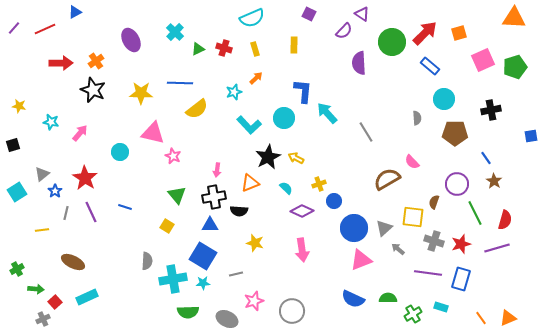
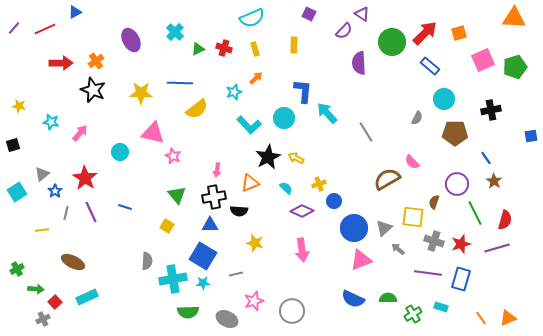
gray semicircle at (417, 118): rotated 32 degrees clockwise
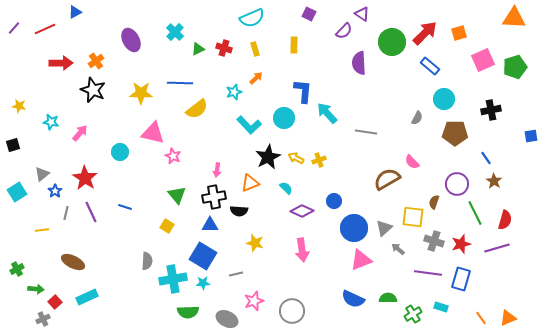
gray line at (366, 132): rotated 50 degrees counterclockwise
yellow cross at (319, 184): moved 24 px up
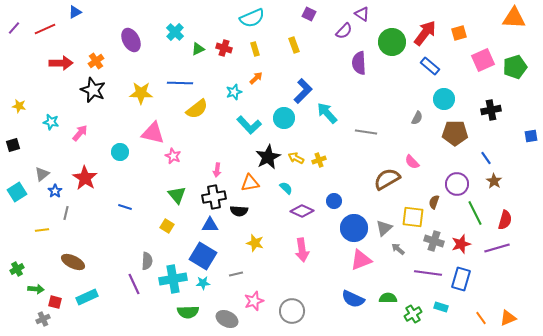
red arrow at (425, 33): rotated 8 degrees counterclockwise
yellow rectangle at (294, 45): rotated 21 degrees counterclockwise
blue L-shape at (303, 91): rotated 40 degrees clockwise
orange triangle at (250, 183): rotated 12 degrees clockwise
purple line at (91, 212): moved 43 px right, 72 px down
red square at (55, 302): rotated 32 degrees counterclockwise
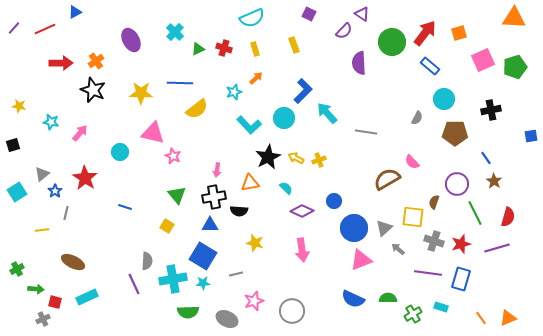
red semicircle at (505, 220): moved 3 px right, 3 px up
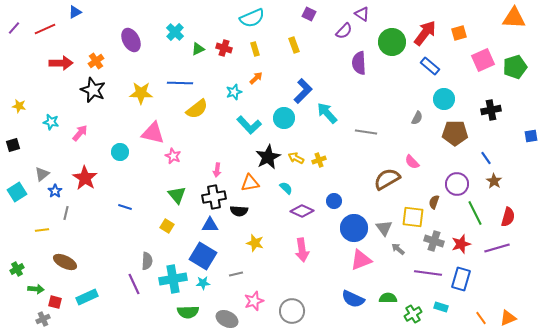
gray triangle at (384, 228): rotated 24 degrees counterclockwise
brown ellipse at (73, 262): moved 8 px left
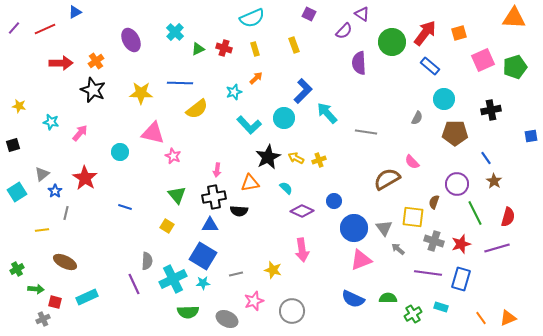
yellow star at (255, 243): moved 18 px right, 27 px down
cyan cross at (173, 279): rotated 16 degrees counterclockwise
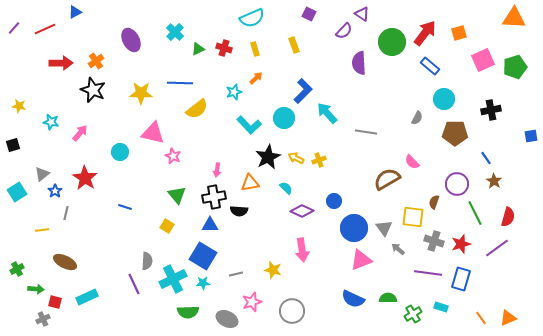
purple line at (497, 248): rotated 20 degrees counterclockwise
pink star at (254, 301): moved 2 px left, 1 px down
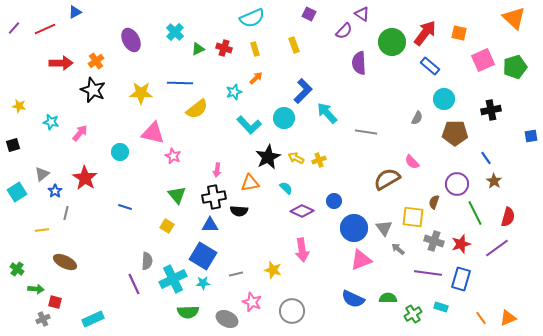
orange triangle at (514, 18): rotated 40 degrees clockwise
orange square at (459, 33): rotated 28 degrees clockwise
green cross at (17, 269): rotated 24 degrees counterclockwise
cyan rectangle at (87, 297): moved 6 px right, 22 px down
pink star at (252, 302): rotated 30 degrees counterclockwise
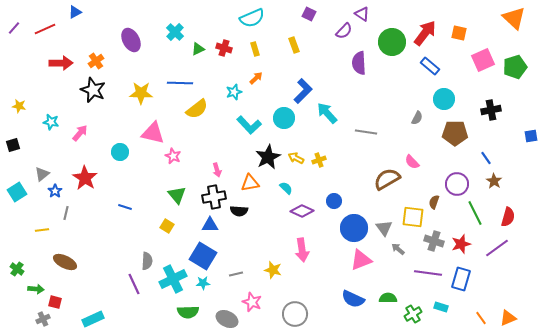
pink arrow at (217, 170): rotated 24 degrees counterclockwise
gray circle at (292, 311): moved 3 px right, 3 px down
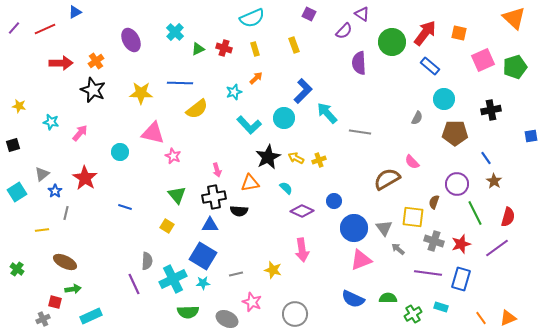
gray line at (366, 132): moved 6 px left
green arrow at (36, 289): moved 37 px right; rotated 14 degrees counterclockwise
cyan rectangle at (93, 319): moved 2 px left, 3 px up
